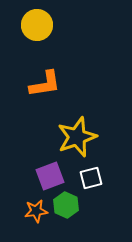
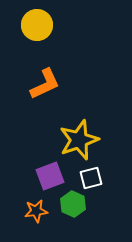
orange L-shape: rotated 16 degrees counterclockwise
yellow star: moved 2 px right, 3 px down
green hexagon: moved 7 px right, 1 px up
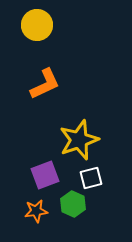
purple square: moved 5 px left, 1 px up
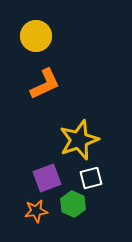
yellow circle: moved 1 px left, 11 px down
purple square: moved 2 px right, 3 px down
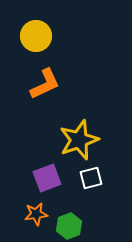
green hexagon: moved 4 px left, 22 px down; rotated 15 degrees clockwise
orange star: moved 3 px down
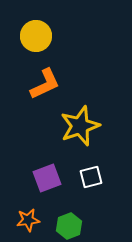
yellow star: moved 1 px right, 14 px up
white square: moved 1 px up
orange star: moved 8 px left, 6 px down
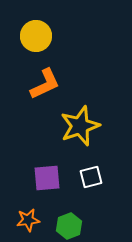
purple square: rotated 16 degrees clockwise
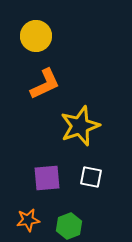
white square: rotated 25 degrees clockwise
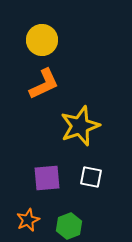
yellow circle: moved 6 px right, 4 px down
orange L-shape: moved 1 px left
orange star: rotated 15 degrees counterclockwise
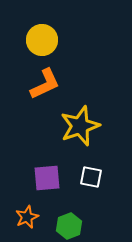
orange L-shape: moved 1 px right
orange star: moved 1 px left, 3 px up
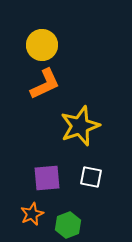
yellow circle: moved 5 px down
orange star: moved 5 px right, 3 px up
green hexagon: moved 1 px left, 1 px up
